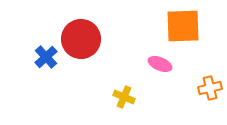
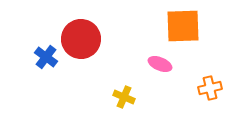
blue cross: rotated 10 degrees counterclockwise
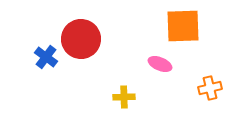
yellow cross: rotated 25 degrees counterclockwise
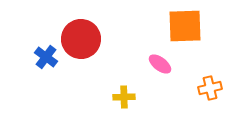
orange square: moved 2 px right
pink ellipse: rotated 15 degrees clockwise
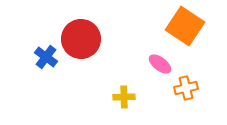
orange square: rotated 36 degrees clockwise
orange cross: moved 24 px left
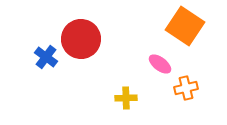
yellow cross: moved 2 px right, 1 px down
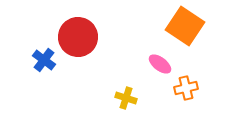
red circle: moved 3 px left, 2 px up
blue cross: moved 2 px left, 3 px down
yellow cross: rotated 20 degrees clockwise
